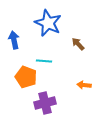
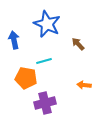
blue star: moved 1 px left, 1 px down
cyan line: rotated 21 degrees counterclockwise
orange pentagon: moved 1 px down; rotated 10 degrees counterclockwise
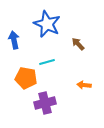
cyan line: moved 3 px right, 1 px down
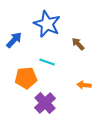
blue arrow: rotated 54 degrees clockwise
cyan line: rotated 35 degrees clockwise
orange pentagon: rotated 15 degrees counterclockwise
purple cross: rotated 30 degrees counterclockwise
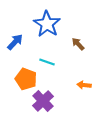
blue star: rotated 8 degrees clockwise
blue arrow: moved 1 px right, 2 px down
orange pentagon: moved 1 px down; rotated 25 degrees clockwise
purple cross: moved 2 px left, 2 px up
